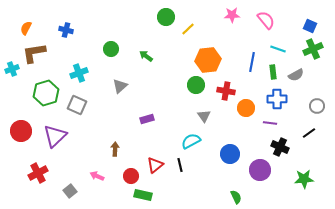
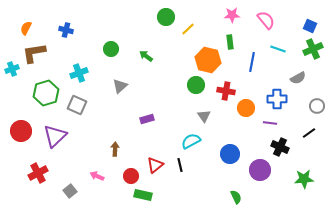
orange hexagon at (208, 60): rotated 20 degrees clockwise
green rectangle at (273, 72): moved 43 px left, 30 px up
gray semicircle at (296, 75): moved 2 px right, 3 px down
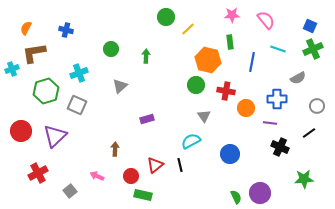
green arrow at (146, 56): rotated 56 degrees clockwise
green hexagon at (46, 93): moved 2 px up
purple circle at (260, 170): moved 23 px down
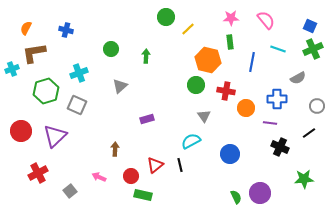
pink star at (232, 15): moved 1 px left, 3 px down
pink arrow at (97, 176): moved 2 px right, 1 px down
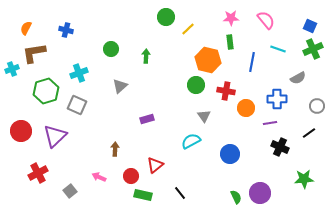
purple line at (270, 123): rotated 16 degrees counterclockwise
black line at (180, 165): moved 28 px down; rotated 24 degrees counterclockwise
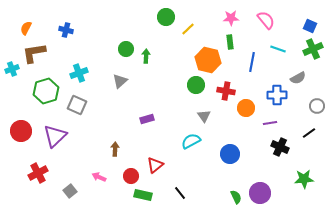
green circle at (111, 49): moved 15 px right
gray triangle at (120, 86): moved 5 px up
blue cross at (277, 99): moved 4 px up
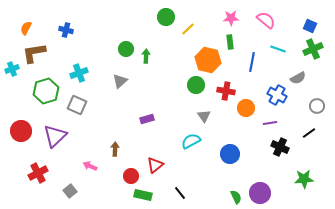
pink semicircle at (266, 20): rotated 12 degrees counterclockwise
blue cross at (277, 95): rotated 30 degrees clockwise
pink arrow at (99, 177): moved 9 px left, 11 px up
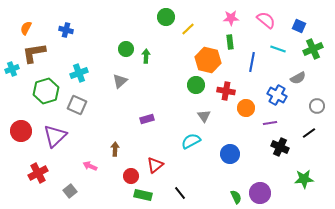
blue square at (310, 26): moved 11 px left
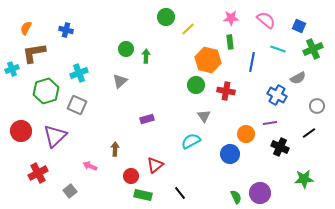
orange circle at (246, 108): moved 26 px down
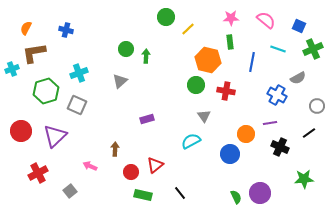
red circle at (131, 176): moved 4 px up
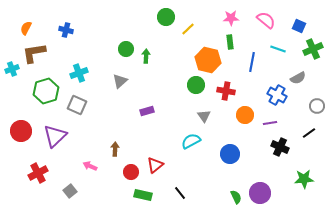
purple rectangle at (147, 119): moved 8 px up
orange circle at (246, 134): moved 1 px left, 19 px up
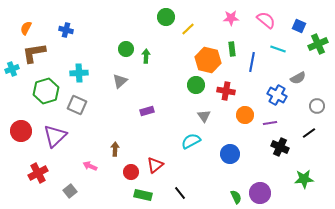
green rectangle at (230, 42): moved 2 px right, 7 px down
green cross at (313, 49): moved 5 px right, 5 px up
cyan cross at (79, 73): rotated 18 degrees clockwise
